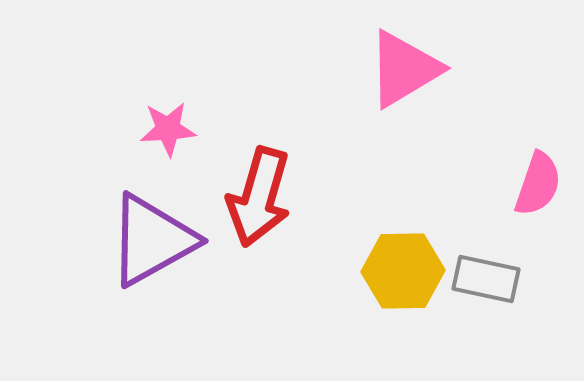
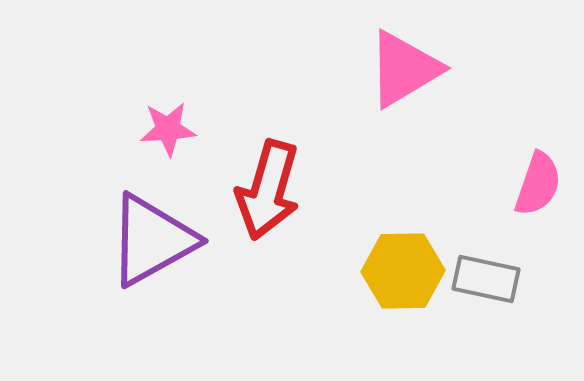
red arrow: moved 9 px right, 7 px up
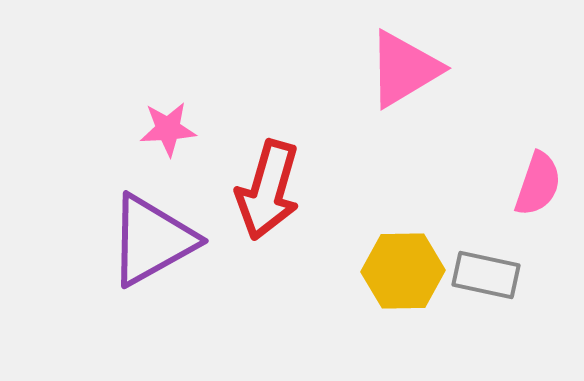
gray rectangle: moved 4 px up
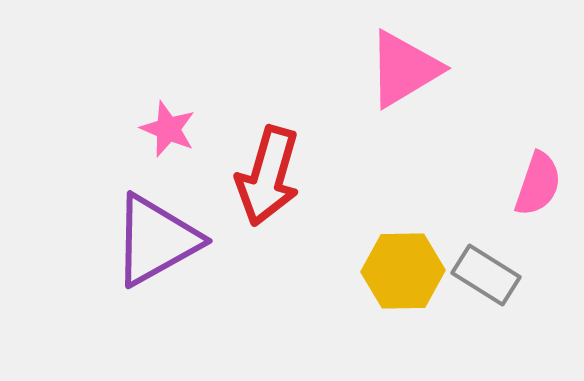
pink star: rotated 26 degrees clockwise
red arrow: moved 14 px up
purple triangle: moved 4 px right
gray rectangle: rotated 20 degrees clockwise
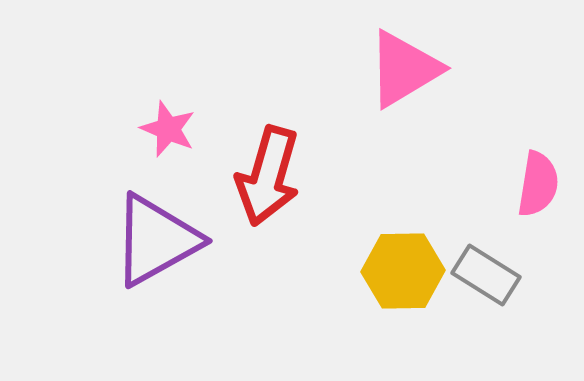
pink semicircle: rotated 10 degrees counterclockwise
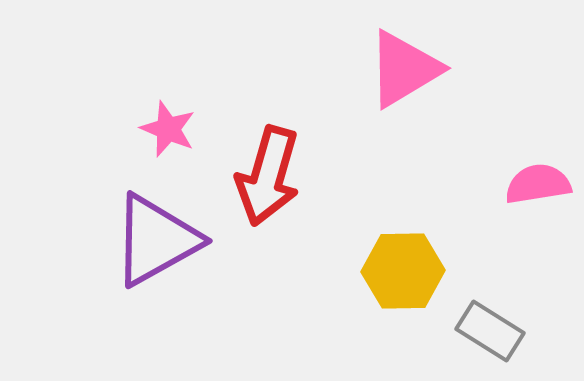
pink semicircle: rotated 108 degrees counterclockwise
gray rectangle: moved 4 px right, 56 px down
